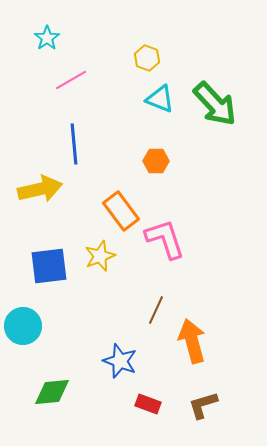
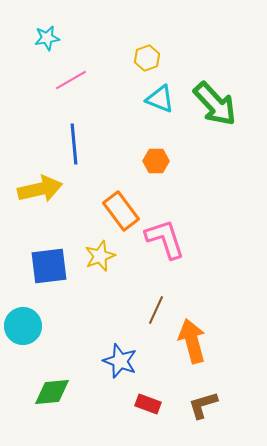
cyan star: rotated 25 degrees clockwise
yellow hexagon: rotated 20 degrees clockwise
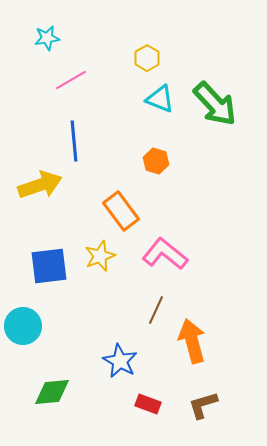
yellow hexagon: rotated 10 degrees counterclockwise
blue line: moved 3 px up
orange hexagon: rotated 15 degrees clockwise
yellow arrow: moved 4 px up; rotated 6 degrees counterclockwise
pink L-shape: moved 15 px down; rotated 33 degrees counterclockwise
blue star: rotated 8 degrees clockwise
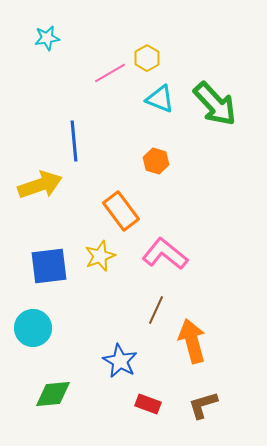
pink line: moved 39 px right, 7 px up
cyan circle: moved 10 px right, 2 px down
green diamond: moved 1 px right, 2 px down
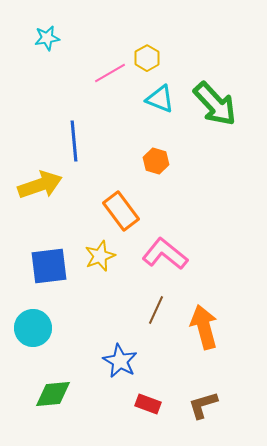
orange arrow: moved 12 px right, 14 px up
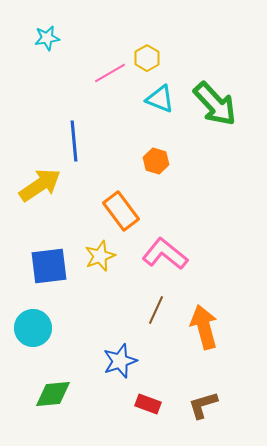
yellow arrow: rotated 15 degrees counterclockwise
blue star: rotated 24 degrees clockwise
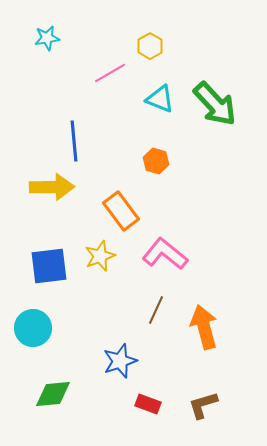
yellow hexagon: moved 3 px right, 12 px up
yellow arrow: moved 12 px right, 2 px down; rotated 33 degrees clockwise
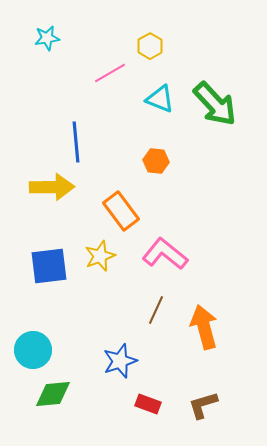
blue line: moved 2 px right, 1 px down
orange hexagon: rotated 10 degrees counterclockwise
cyan circle: moved 22 px down
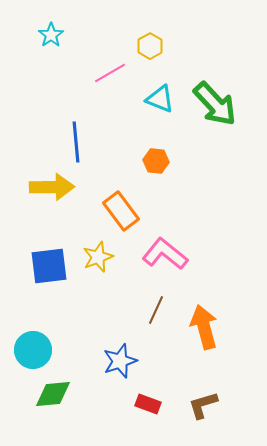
cyan star: moved 4 px right, 3 px up; rotated 25 degrees counterclockwise
yellow star: moved 2 px left, 1 px down
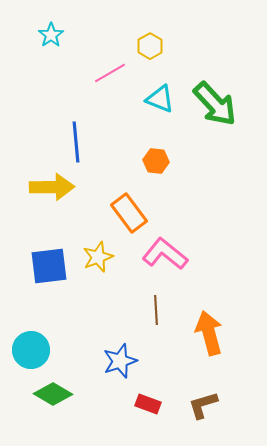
orange rectangle: moved 8 px right, 2 px down
brown line: rotated 28 degrees counterclockwise
orange arrow: moved 5 px right, 6 px down
cyan circle: moved 2 px left
green diamond: rotated 36 degrees clockwise
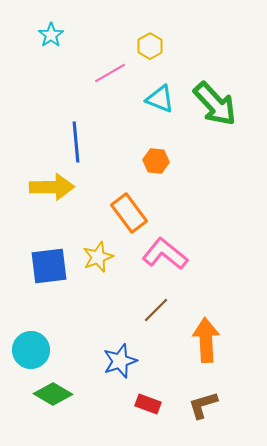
brown line: rotated 48 degrees clockwise
orange arrow: moved 3 px left, 7 px down; rotated 12 degrees clockwise
